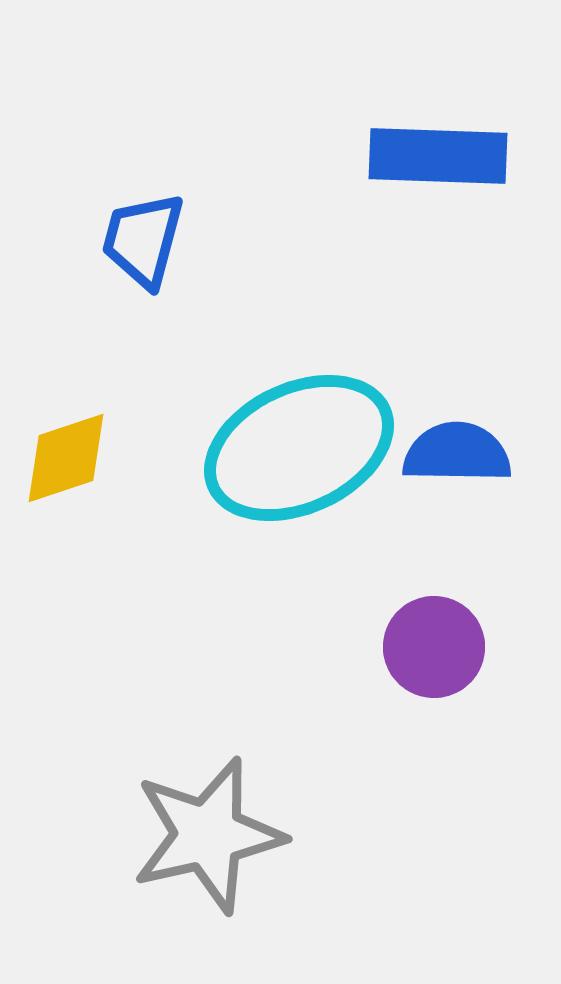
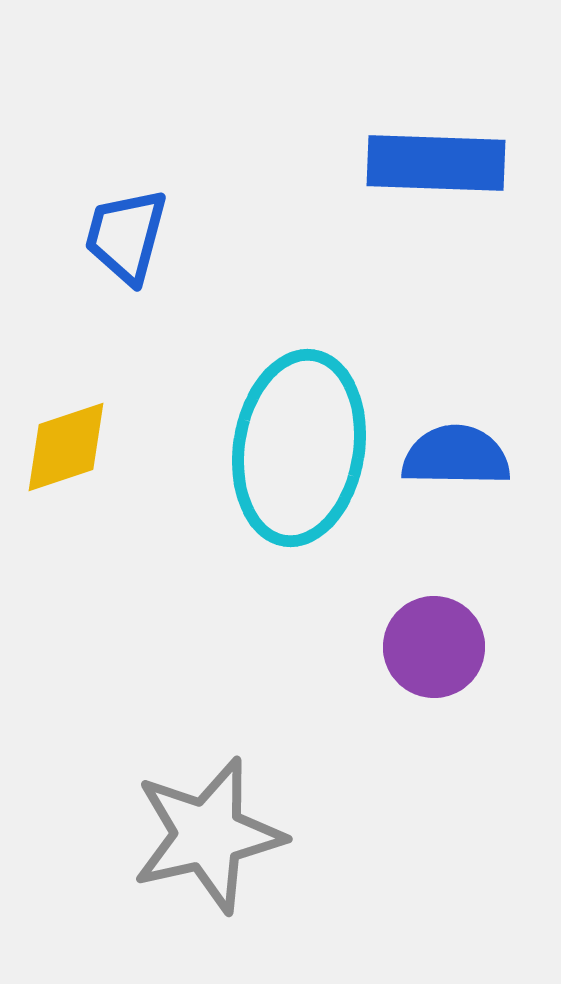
blue rectangle: moved 2 px left, 7 px down
blue trapezoid: moved 17 px left, 4 px up
cyan ellipse: rotated 56 degrees counterclockwise
blue semicircle: moved 1 px left, 3 px down
yellow diamond: moved 11 px up
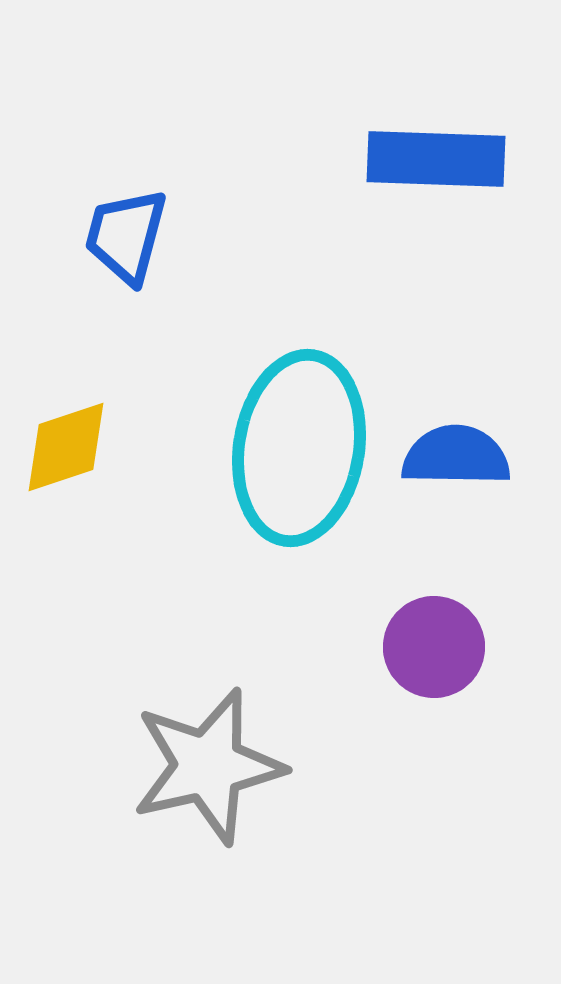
blue rectangle: moved 4 px up
gray star: moved 69 px up
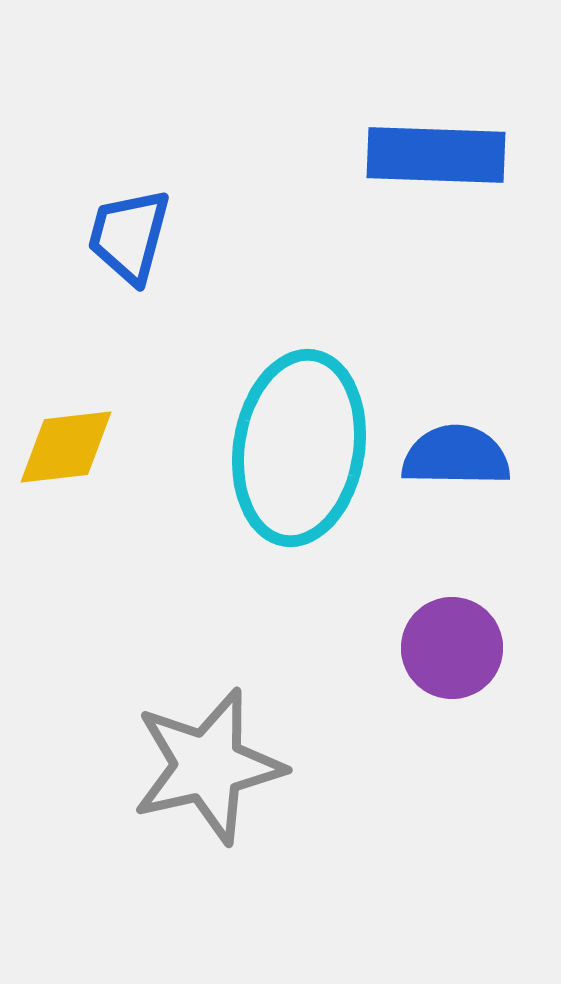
blue rectangle: moved 4 px up
blue trapezoid: moved 3 px right
yellow diamond: rotated 12 degrees clockwise
purple circle: moved 18 px right, 1 px down
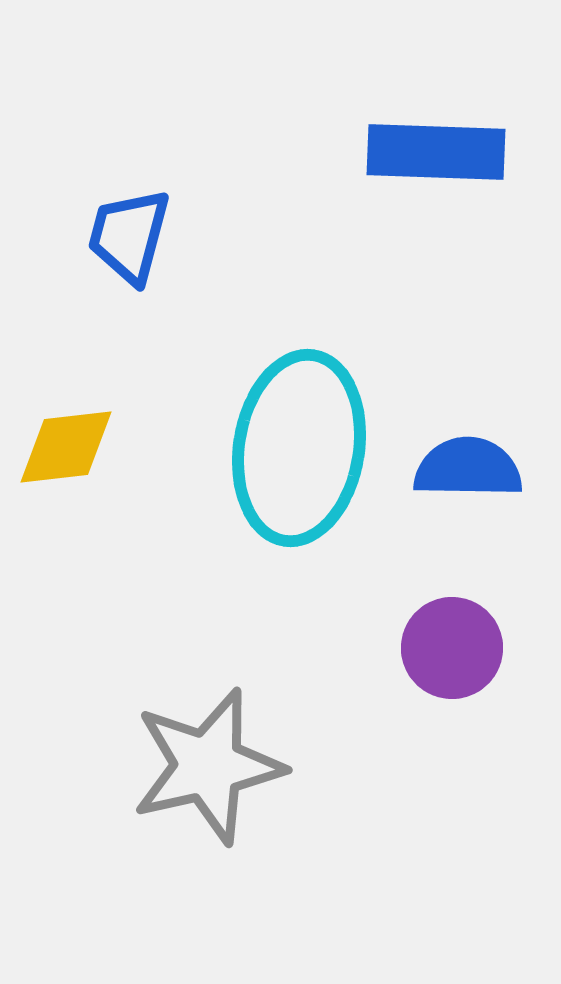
blue rectangle: moved 3 px up
blue semicircle: moved 12 px right, 12 px down
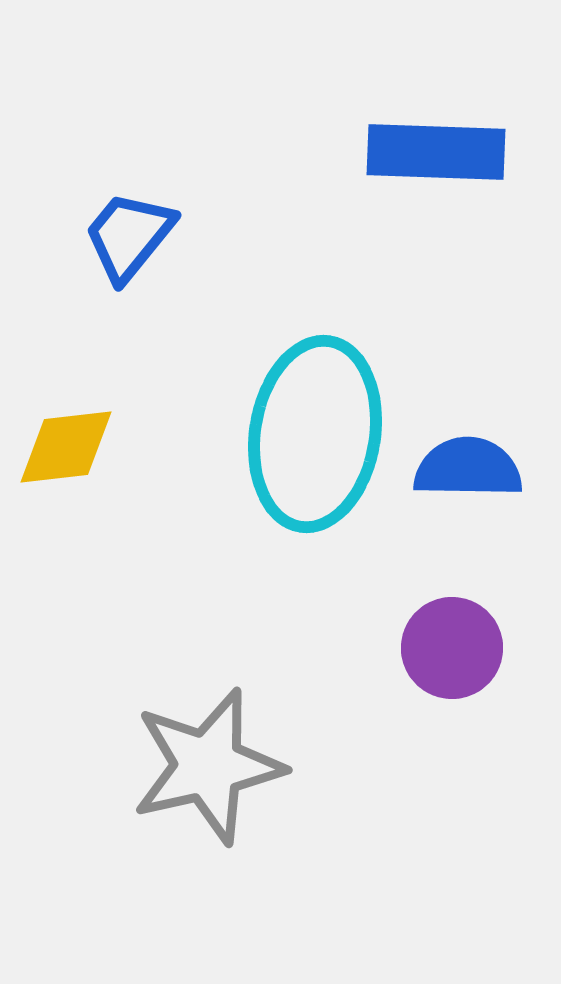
blue trapezoid: rotated 24 degrees clockwise
cyan ellipse: moved 16 px right, 14 px up
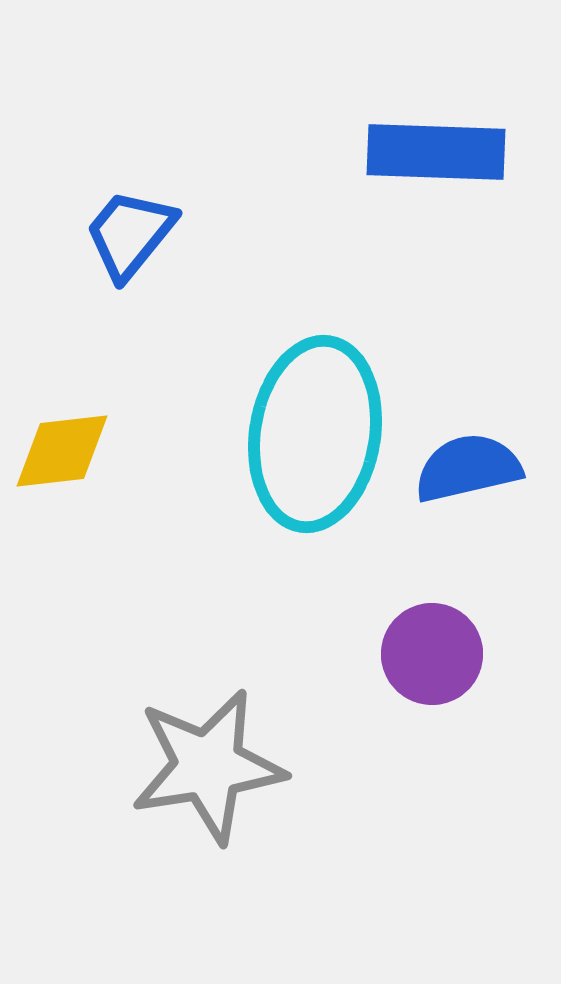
blue trapezoid: moved 1 px right, 2 px up
yellow diamond: moved 4 px left, 4 px down
blue semicircle: rotated 14 degrees counterclockwise
purple circle: moved 20 px left, 6 px down
gray star: rotated 4 degrees clockwise
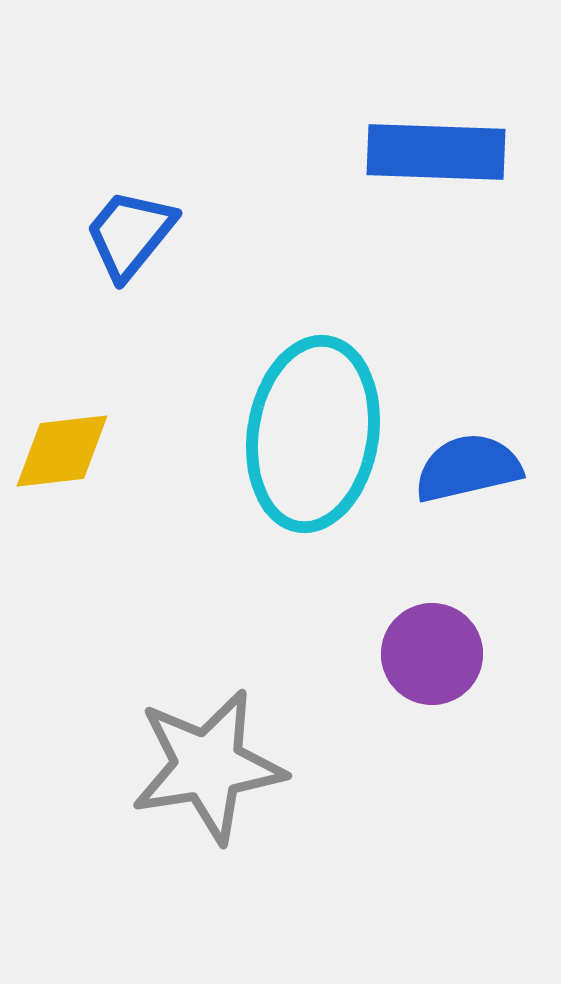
cyan ellipse: moved 2 px left
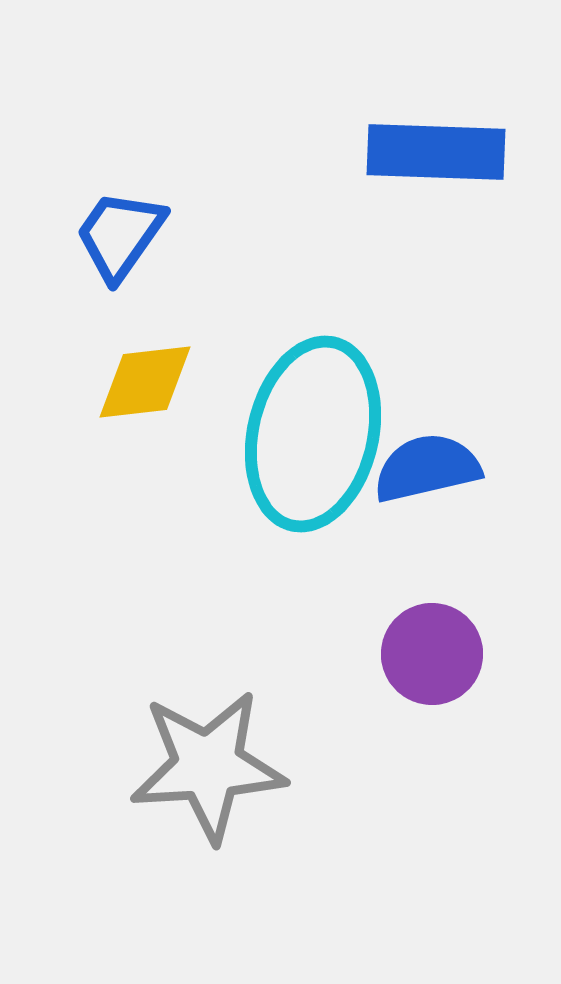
blue trapezoid: moved 10 px left, 1 px down; rotated 4 degrees counterclockwise
cyan ellipse: rotated 4 degrees clockwise
yellow diamond: moved 83 px right, 69 px up
blue semicircle: moved 41 px left
gray star: rotated 5 degrees clockwise
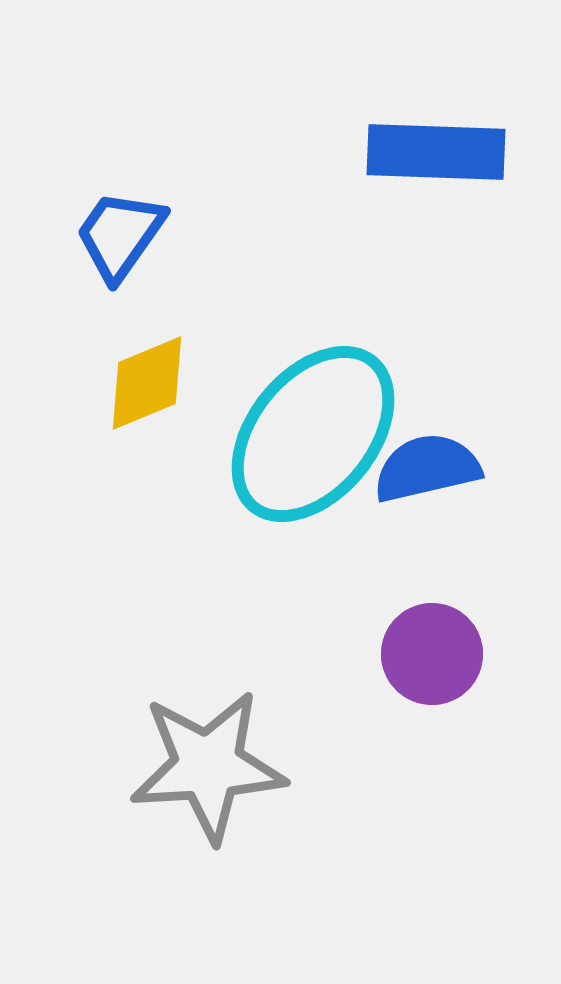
yellow diamond: moved 2 px right, 1 px down; rotated 16 degrees counterclockwise
cyan ellipse: rotated 26 degrees clockwise
